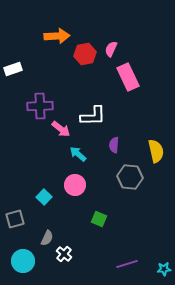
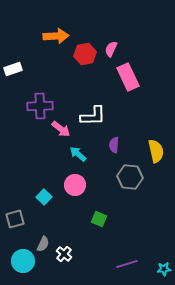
orange arrow: moved 1 px left
gray semicircle: moved 4 px left, 6 px down
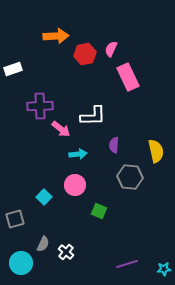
cyan arrow: rotated 132 degrees clockwise
green square: moved 8 px up
white cross: moved 2 px right, 2 px up
cyan circle: moved 2 px left, 2 px down
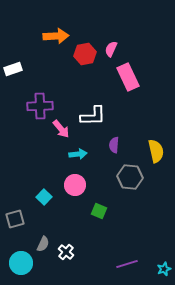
pink arrow: rotated 12 degrees clockwise
cyan star: rotated 16 degrees counterclockwise
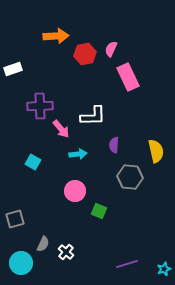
pink circle: moved 6 px down
cyan square: moved 11 px left, 35 px up; rotated 14 degrees counterclockwise
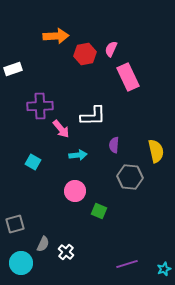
cyan arrow: moved 1 px down
gray square: moved 5 px down
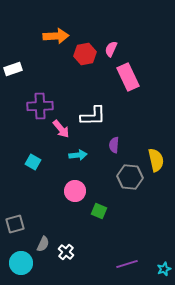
yellow semicircle: moved 9 px down
